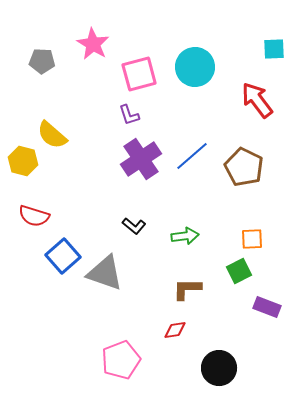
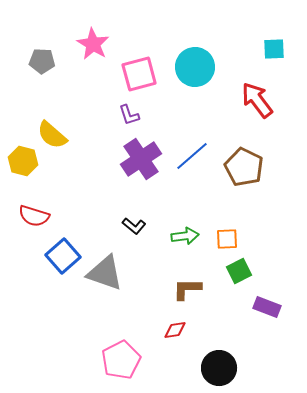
orange square: moved 25 px left
pink pentagon: rotated 6 degrees counterclockwise
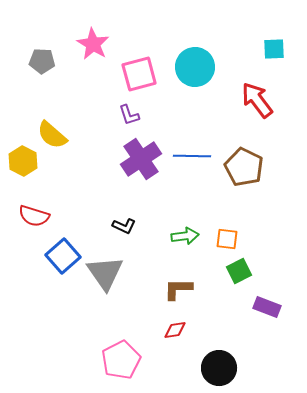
blue line: rotated 42 degrees clockwise
yellow hexagon: rotated 12 degrees clockwise
black L-shape: moved 10 px left; rotated 15 degrees counterclockwise
orange square: rotated 10 degrees clockwise
gray triangle: rotated 36 degrees clockwise
brown L-shape: moved 9 px left
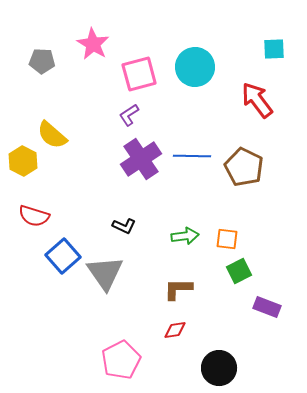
purple L-shape: rotated 75 degrees clockwise
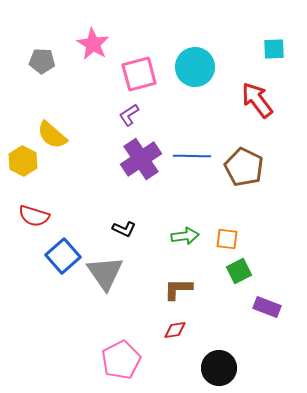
black L-shape: moved 3 px down
